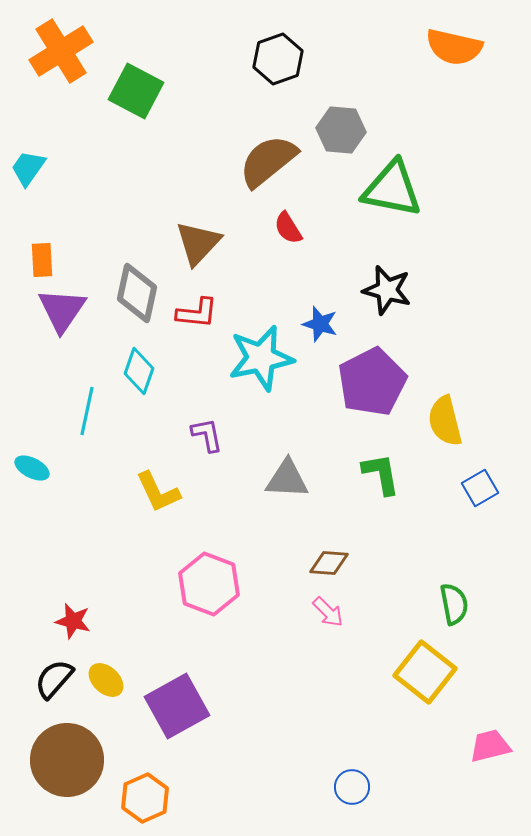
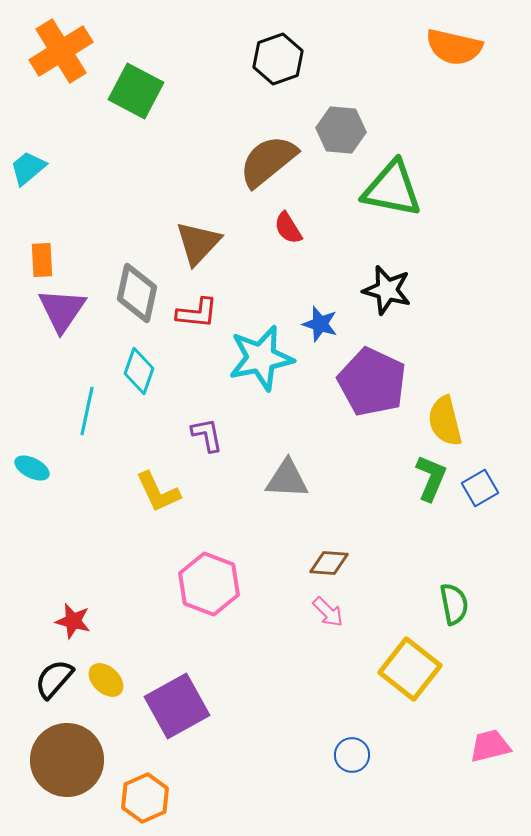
cyan trapezoid: rotated 15 degrees clockwise
purple pentagon: rotated 20 degrees counterclockwise
green L-shape: moved 50 px right, 4 px down; rotated 33 degrees clockwise
yellow square: moved 15 px left, 3 px up
blue circle: moved 32 px up
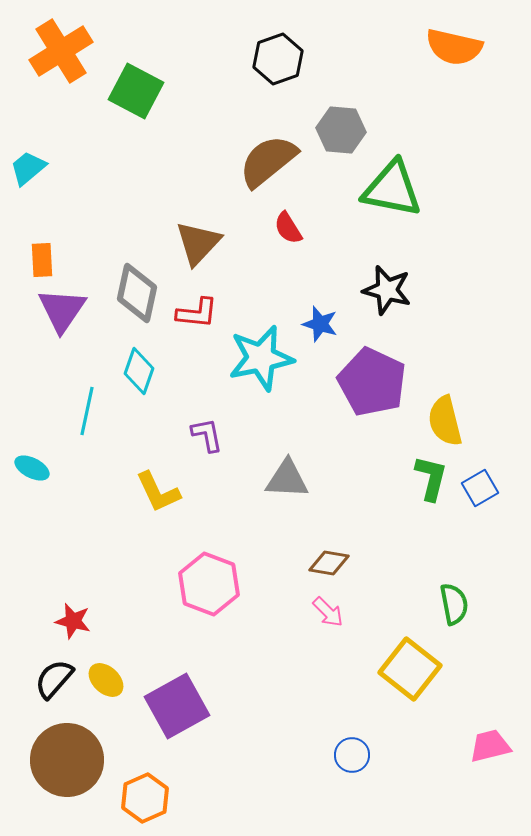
green L-shape: rotated 9 degrees counterclockwise
brown diamond: rotated 6 degrees clockwise
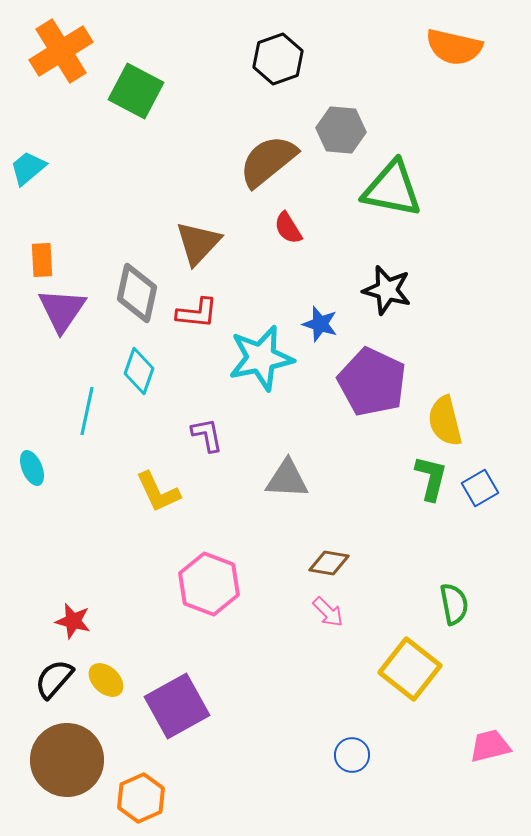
cyan ellipse: rotated 40 degrees clockwise
orange hexagon: moved 4 px left
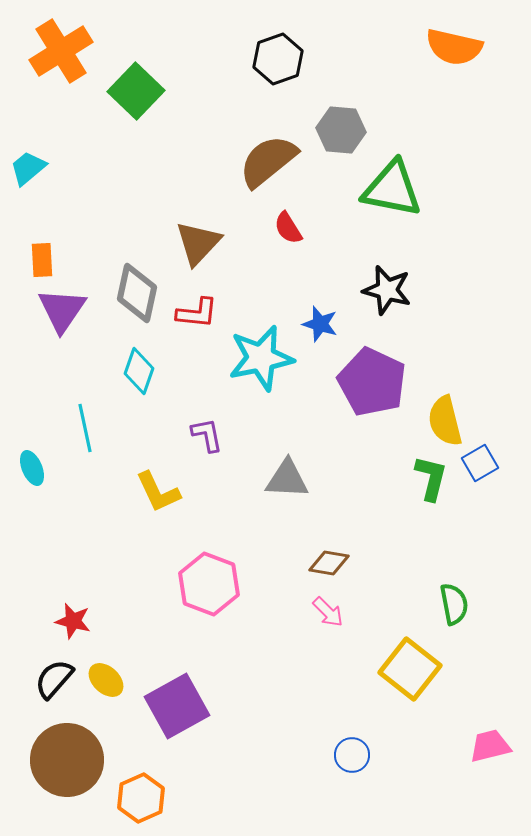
green square: rotated 16 degrees clockwise
cyan line: moved 2 px left, 17 px down; rotated 24 degrees counterclockwise
blue square: moved 25 px up
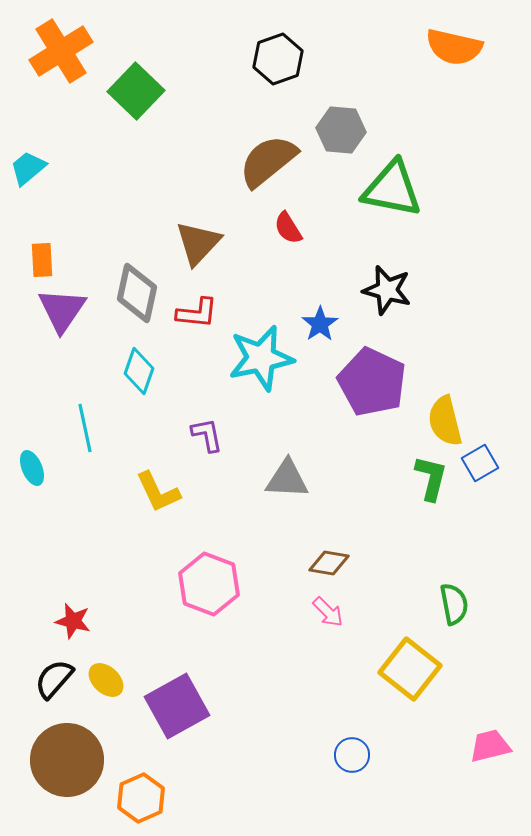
blue star: rotated 21 degrees clockwise
